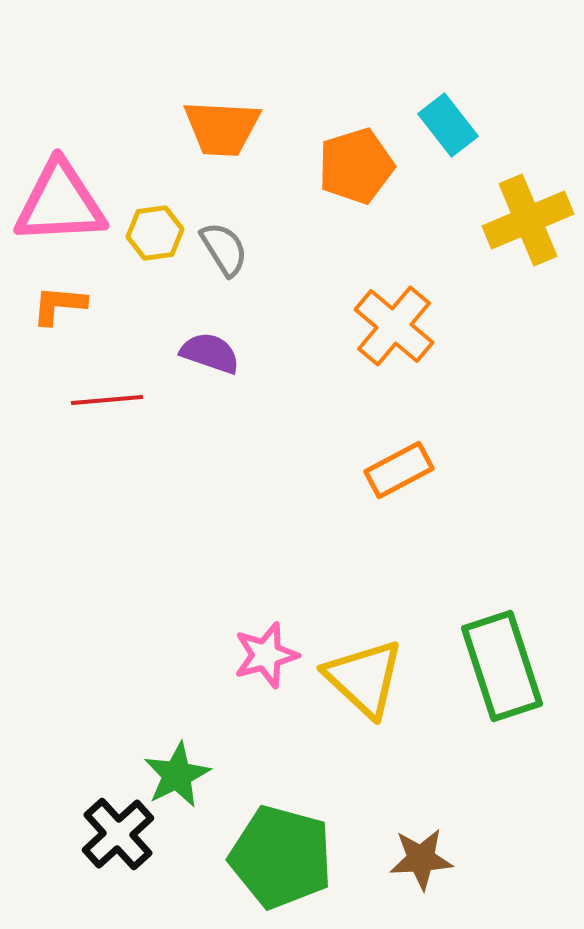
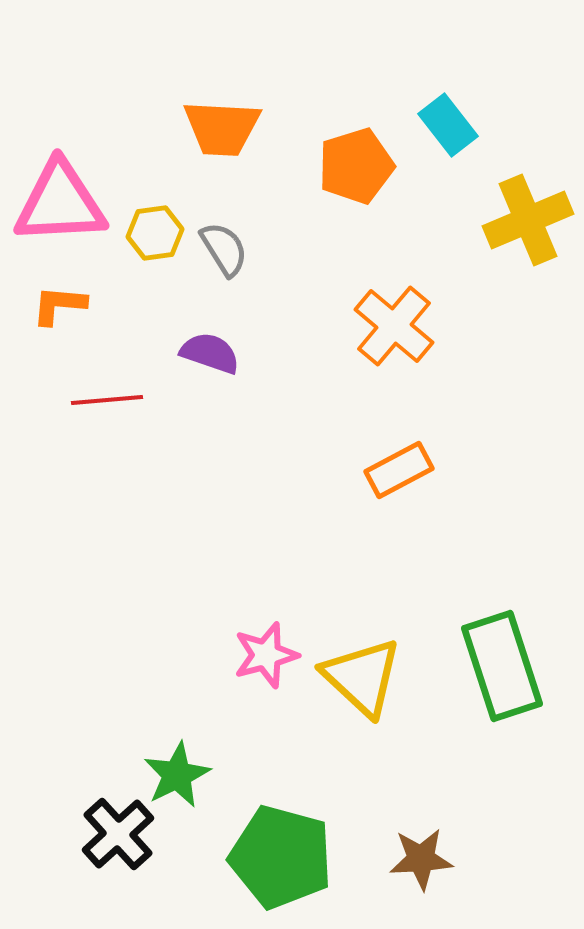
yellow triangle: moved 2 px left, 1 px up
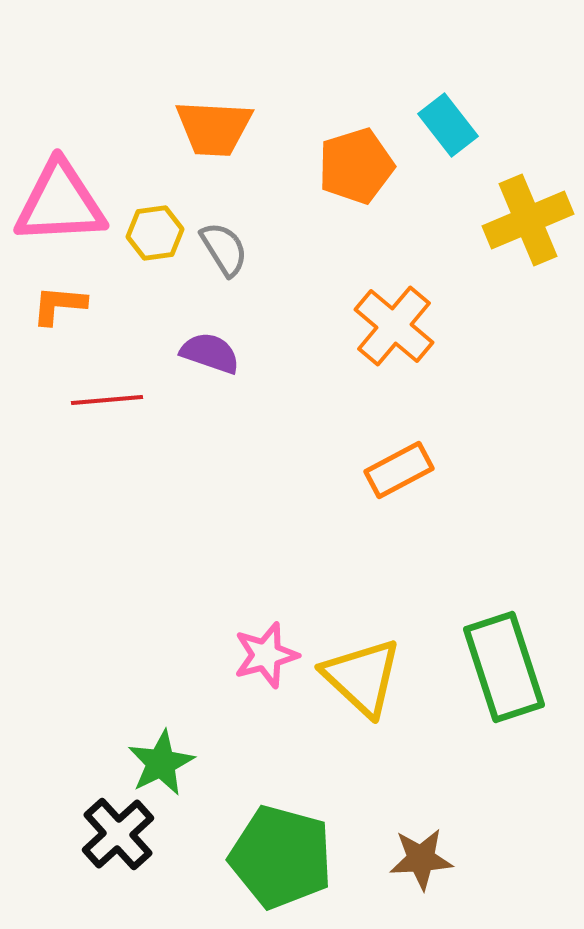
orange trapezoid: moved 8 px left
green rectangle: moved 2 px right, 1 px down
green star: moved 16 px left, 12 px up
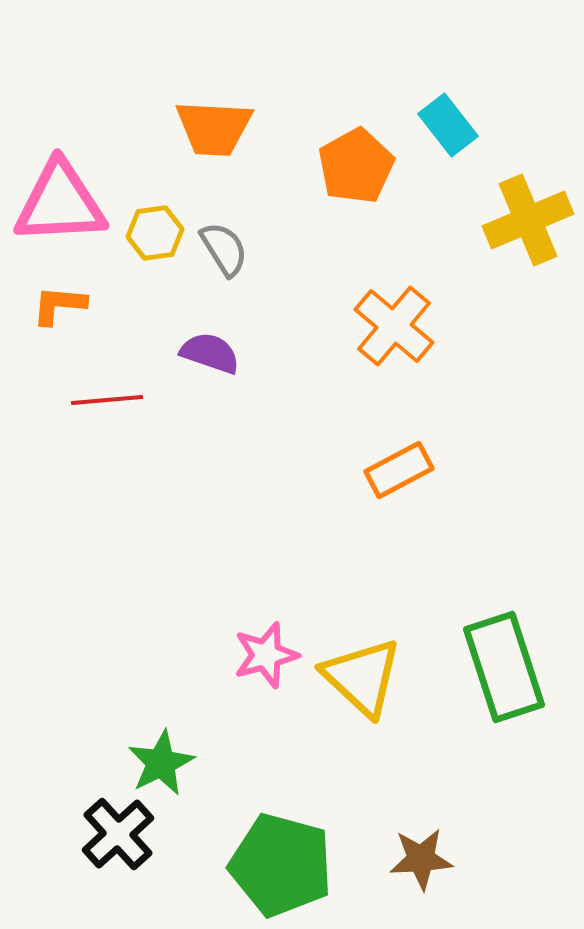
orange pentagon: rotated 12 degrees counterclockwise
green pentagon: moved 8 px down
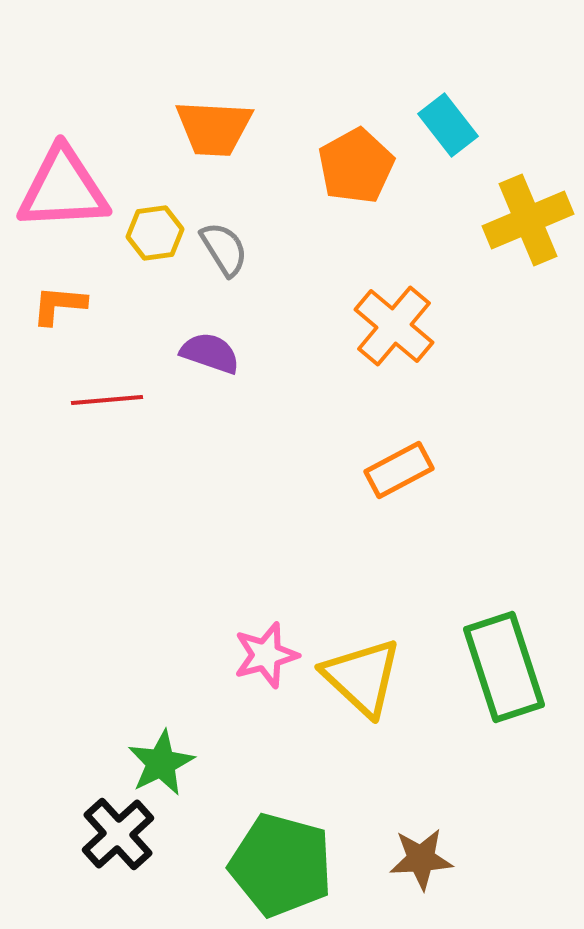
pink triangle: moved 3 px right, 14 px up
